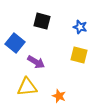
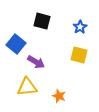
blue star: rotated 24 degrees clockwise
blue square: moved 1 px right, 1 px down
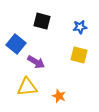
blue star: rotated 24 degrees clockwise
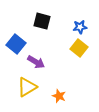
yellow square: moved 7 px up; rotated 24 degrees clockwise
yellow triangle: rotated 25 degrees counterclockwise
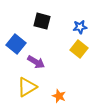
yellow square: moved 1 px down
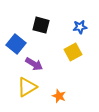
black square: moved 1 px left, 4 px down
yellow square: moved 6 px left, 3 px down; rotated 24 degrees clockwise
purple arrow: moved 2 px left, 2 px down
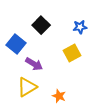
black square: rotated 30 degrees clockwise
yellow square: moved 1 px left, 1 px down
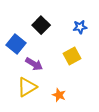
yellow square: moved 3 px down
orange star: moved 1 px up
